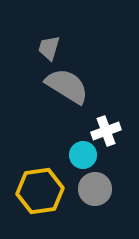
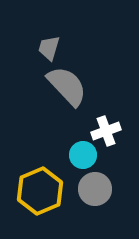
gray semicircle: rotated 15 degrees clockwise
yellow hexagon: rotated 15 degrees counterclockwise
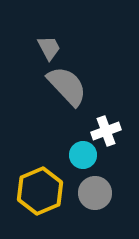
gray trapezoid: rotated 136 degrees clockwise
gray circle: moved 4 px down
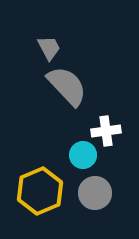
white cross: rotated 12 degrees clockwise
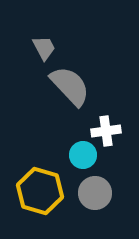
gray trapezoid: moved 5 px left
gray semicircle: moved 3 px right
yellow hexagon: rotated 21 degrees counterclockwise
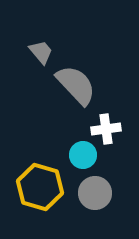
gray trapezoid: moved 3 px left, 4 px down; rotated 12 degrees counterclockwise
gray semicircle: moved 6 px right, 1 px up
white cross: moved 2 px up
yellow hexagon: moved 4 px up
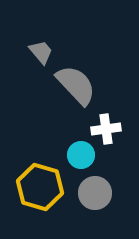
cyan circle: moved 2 px left
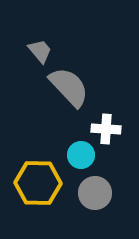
gray trapezoid: moved 1 px left, 1 px up
gray semicircle: moved 7 px left, 2 px down
white cross: rotated 12 degrees clockwise
yellow hexagon: moved 2 px left, 4 px up; rotated 15 degrees counterclockwise
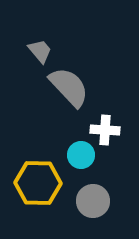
white cross: moved 1 px left, 1 px down
gray circle: moved 2 px left, 8 px down
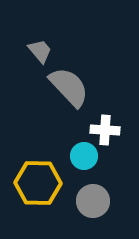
cyan circle: moved 3 px right, 1 px down
